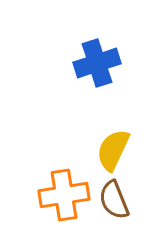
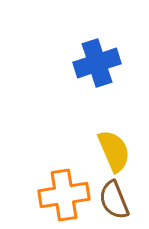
yellow semicircle: moved 1 px right, 1 px down; rotated 132 degrees clockwise
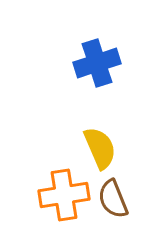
yellow semicircle: moved 14 px left, 3 px up
brown semicircle: moved 1 px left, 1 px up
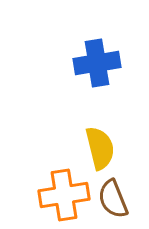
blue cross: rotated 9 degrees clockwise
yellow semicircle: rotated 9 degrees clockwise
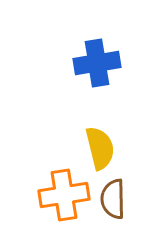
brown semicircle: rotated 21 degrees clockwise
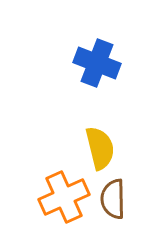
blue cross: rotated 30 degrees clockwise
orange cross: moved 2 px down; rotated 15 degrees counterclockwise
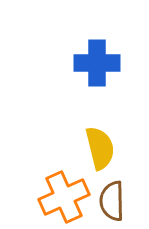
blue cross: rotated 21 degrees counterclockwise
brown semicircle: moved 1 px left, 2 px down
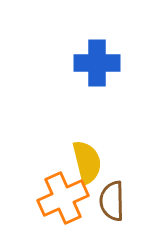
yellow semicircle: moved 13 px left, 14 px down
orange cross: moved 1 px left, 1 px down
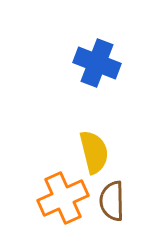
blue cross: rotated 21 degrees clockwise
yellow semicircle: moved 7 px right, 10 px up
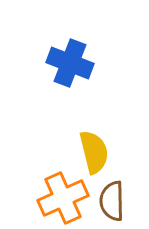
blue cross: moved 27 px left
